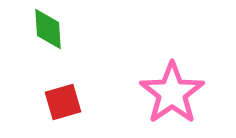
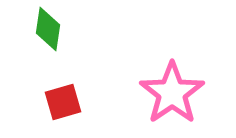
green diamond: rotated 12 degrees clockwise
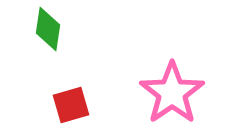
red square: moved 8 px right, 3 px down
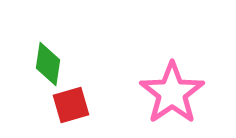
green diamond: moved 35 px down
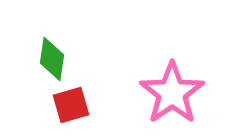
green diamond: moved 4 px right, 5 px up
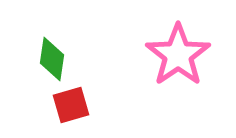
pink star: moved 6 px right, 38 px up
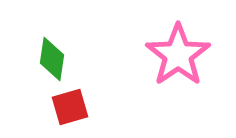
red square: moved 1 px left, 2 px down
